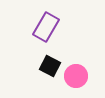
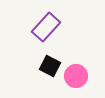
purple rectangle: rotated 12 degrees clockwise
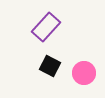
pink circle: moved 8 px right, 3 px up
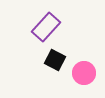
black square: moved 5 px right, 6 px up
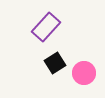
black square: moved 3 px down; rotated 30 degrees clockwise
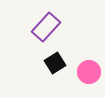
pink circle: moved 5 px right, 1 px up
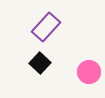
black square: moved 15 px left; rotated 15 degrees counterclockwise
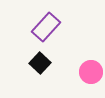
pink circle: moved 2 px right
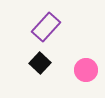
pink circle: moved 5 px left, 2 px up
